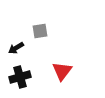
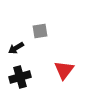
red triangle: moved 2 px right, 1 px up
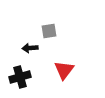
gray square: moved 9 px right
black arrow: moved 14 px right; rotated 28 degrees clockwise
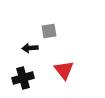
red triangle: rotated 15 degrees counterclockwise
black cross: moved 3 px right, 1 px down
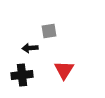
red triangle: rotated 10 degrees clockwise
black cross: moved 1 px left, 3 px up; rotated 10 degrees clockwise
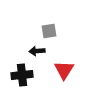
black arrow: moved 7 px right, 3 px down
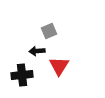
gray square: rotated 14 degrees counterclockwise
red triangle: moved 5 px left, 4 px up
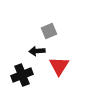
black cross: rotated 15 degrees counterclockwise
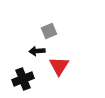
black cross: moved 1 px right, 4 px down
